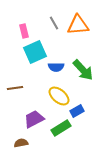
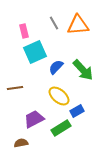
blue semicircle: rotated 133 degrees clockwise
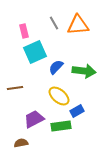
green arrow: moved 1 px right, 1 px down; rotated 40 degrees counterclockwise
green rectangle: moved 2 px up; rotated 24 degrees clockwise
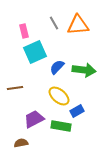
blue semicircle: moved 1 px right
green arrow: moved 1 px up
green rectangle: rotated 18 degrees clockwise
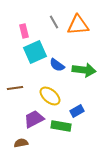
gray line: moved 1 px up
blue semicircle: moved 2 px up; rotated 98 degrees counterclockwise
yellow ellipse: moved 9 px left
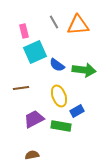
brown line: moved 6 px right
yellow ellipse: moved 9 px right; rotated 30 degrees clockwise
brown semicircle: moved 11 px right, 12 px down
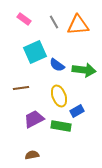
pink rectangle: moved 12 px up; rotated 40 degrees counterclockwise
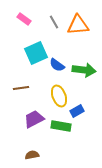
cyan square: moved 1 px right, 1 px down
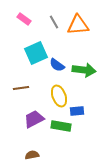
blue rectangle: rotated 24 degrees clockwise
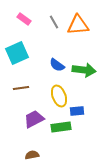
cyan square: moved 19 px left
green rectangle: moved 1 px down; rotated 18 degrees counterclockwise
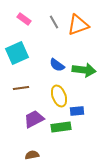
orange triangle: rotated 15 degrees counterclockwise
